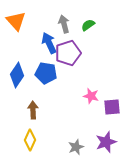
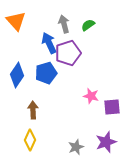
blue pentagon: rotated 25 degrees counterclockwise
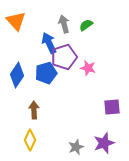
green semicircle: moved 2 px left
purple pentagon: moved 4 px left, 4 px down
pink star: moved 3 px left, 28 px up
brown arrow: moved 1 px right
purple star: moved 2 px left, 1 px down
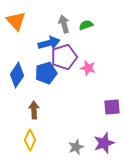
green semicircle: rotated 16 degrees clockwise
blue arrow: rotated 100 degrees clockwise
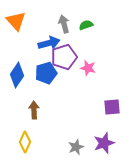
yellow diamond: moved 5 px left, 2 px down
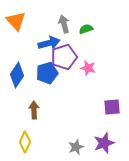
green semicircle: moved 4 px down
blue pentagon: moved 1 px right
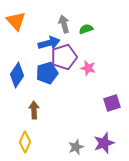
purple square: moved 4 px up; rotated 12 degrees counterclockwise
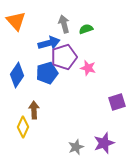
purple square: moved 5 px right, 1 px up
yellow diamond: moved 2 px left, 15 px up
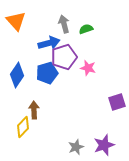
yellow diamond: rotated 20 degrees clockwise
purple star: moved 2 px down
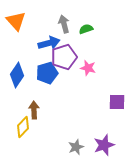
purple square: rotated 18 degrees clockwise
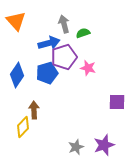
green semicircle: moved 3 px left, 4 px down
